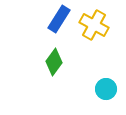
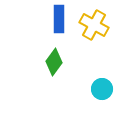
blue rectangle: rotated 32 degrees counterclockwise
cyan circle: moved 4 px left
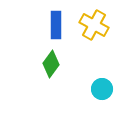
blue rectangle: moved 3 px left, 6 px down
green diamond: moved 3 px left, 2 px down
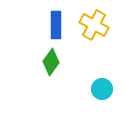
green diamond: moved 2 px up
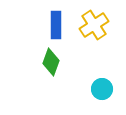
yellow cross: rotated 28 degrees clockwise
green diamond: rotated 16 degrees counterclockwise
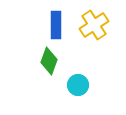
green diamond: moved 2 px left, 1 px up
cyan circle: moved 24 px left, 4 px up
